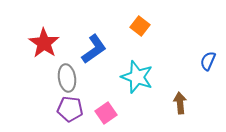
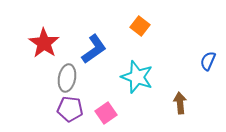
gray ellipse: rotated 20 degrees clockwise
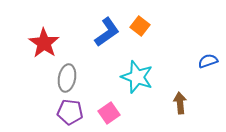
blue L-shape: moved 13 px right, 17 px up
blue semicircle: rotated 48 degrees clockwise
purple pentagon: moved 3 px down
pink square: moved 3 px right
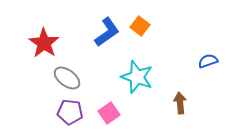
gray ellipse: rotated 64 degrees counterclockwise
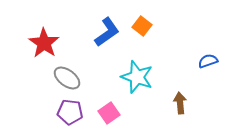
orange square: moved 2 px right
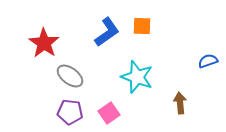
orange square: rotated 36 degrees counterclockwise
gray ellipse: moved 3 px right, 2 px up
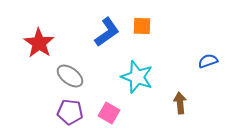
red star: moved 5 px left
pink square: rotated 25 degrees counterclockwise
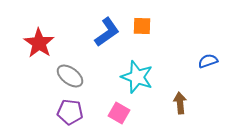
pink square: moved 10 px right
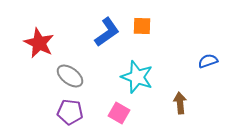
red star: rotated 8 degrees counterclockwise
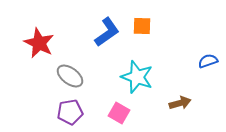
brown arrow: rotated 80 degrees clockwise
purple pentagon: rotated 15 degrees counterclockwise
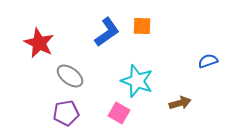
cyan star: moved 4 px down
purple pentagon: moved 4 px left, 1 px down
